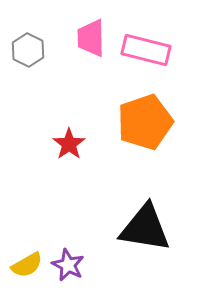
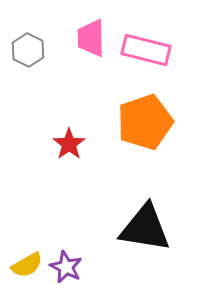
purple star: moved 2 px left, 2 px down
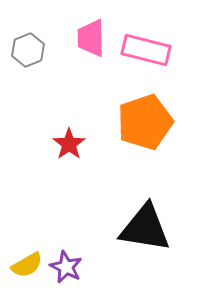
gray hexagon: rotated 12 degrees clockwise
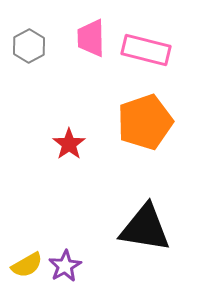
gray hexagon: moved 1 px right, 4 px up; rotated 8 degrees counterclockwise
purple star: moved 1 px left, 1 px up; rotated 16 degrees clockwise
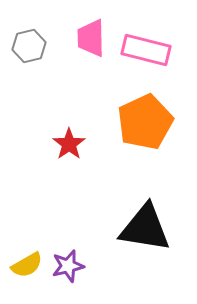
gray hexagon: rotated 16 degrees clockwise
orange pentagon: rotated 6 degrees counterclockwise
purple star: moved 3 px right; rotated 16 degrees clockwise
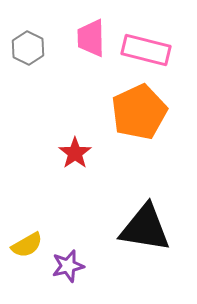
gray hexagon: moved 1 px left, 2 px down; rotated 20 degrees counterclockwise
orange pentagon: moved 6 px left, 10 px up
red star: moved 6 px right, 9 px down
yellow semicircle: moved 20 px up
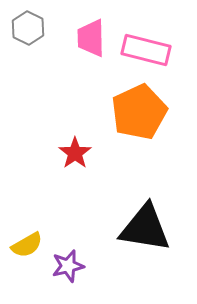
gray hexagon: moved 20 px up
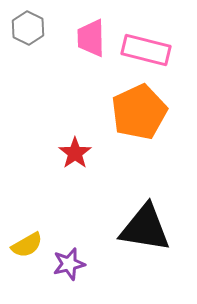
purple star: moved 1 px right, 2 px up
